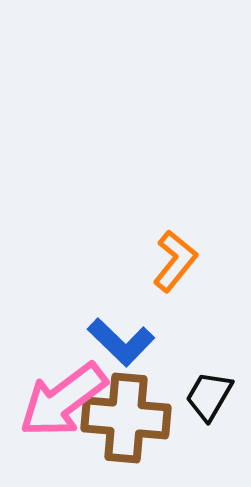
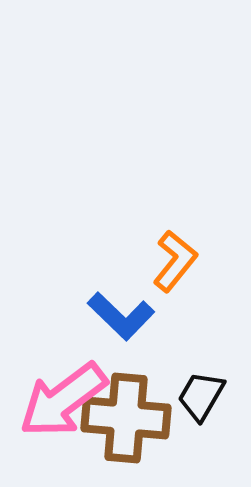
blue L-shape: moved 26 px up
black trapezoid: moved 8 px left
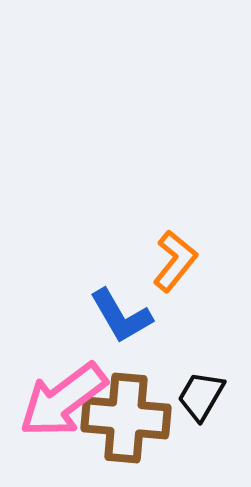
blue L-shape: rotated 16 degrees clockwise
